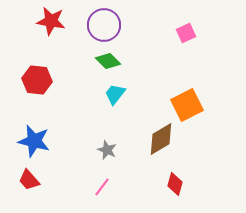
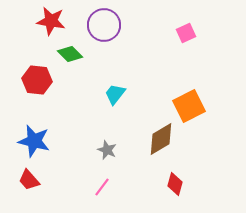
green diamond: moved 38 px left, 7 px up
orange square: moved 2 px right, 1 px down
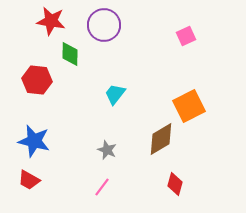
pink square: moved 3 px down
green diamond: rotated 45 degrees clockwise
red trapezoid: rotated 20 degrees counterclockwise
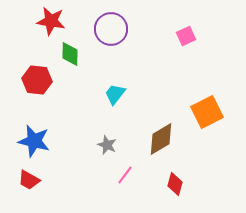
purple circle: moved 7 px right, 4 px down
orange square: moved 18 px right, 6 px down
gray star: moved 5 px up
pink line: moved 23 px right, 12 px up
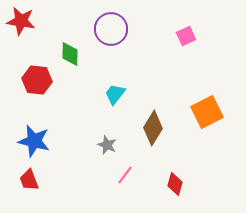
red star: moved 30 px left
brown diamond: moved 8 px left, 11 px up; rotated 28 degrees counterclockwise
red trapezoid: rotated 40 degrees clockwise
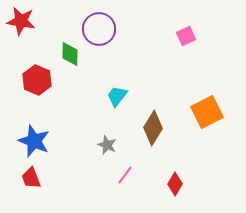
purple circle: moved 12 px left
red hexagon: rotated 16 degrees clockwise
cyan trapezoid: moved 2 px right, 2 px down
blue star: rotated 8 degrees clockwise
red trapezoid: moved 2 px right, 2 px up
red diamond: rotated 15 degrees clockwise
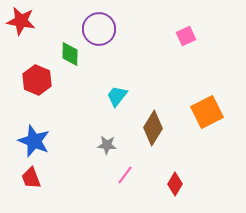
gray star: rotated 18 degrees counterclockwise
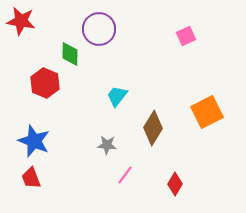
red hexagon: moved 8 px right, 3 px down
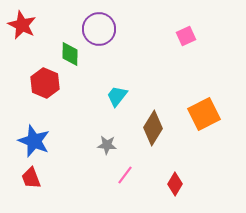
red star: moved 1 px right, 4 px down; rotated 16 degrees clockwise
orange square: moved 3 px left, 2 px down
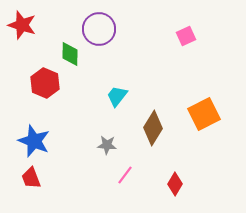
red star: rotated 8 degrees counterclockwise
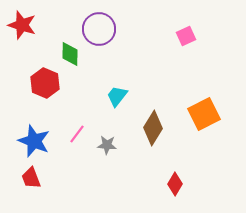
pink line: moved 48 px left, 41 px up
